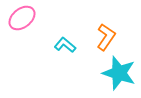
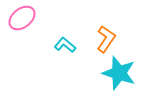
orange L-shape: moved 2 px down
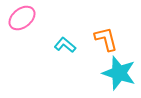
orange L-shape: rotated 48 degrees counterclockwise
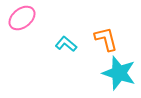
cyan L-shape: moved 1 px right, 1 px up
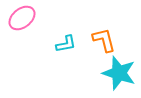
orange L-shape: moved 2 px left, 1 px down
cyan L-shape: rotated 130 degrees clockwise
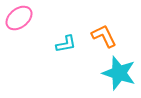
pink ellipse: moved 3 px left
orange L-shape: moved 4 px up; rotated 12 degrees counterclockwise
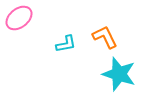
orange L-shape: moved 1 px right, 1 px down
cyan star: moved 1 px down
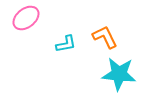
pink ellipse: moved 7 px right
cyan star: rotated 12 degrees counterclockwise
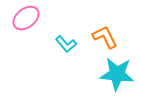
cyan L-shape: rotated 60 degrees clockwise
cyan star: moved 2 px left
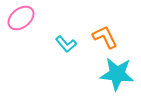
pink ellipse: moved 5 px left
